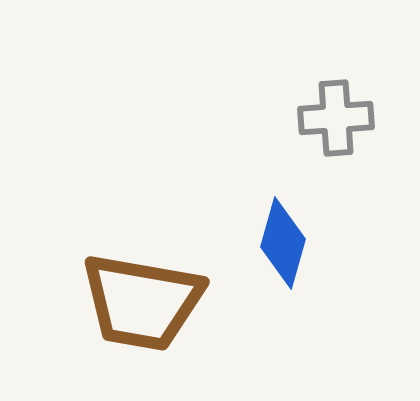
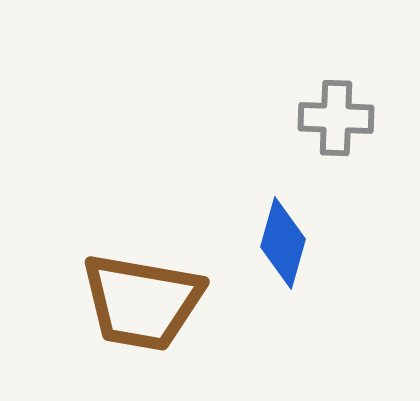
gray cross: rotated 6 degrees clockwise
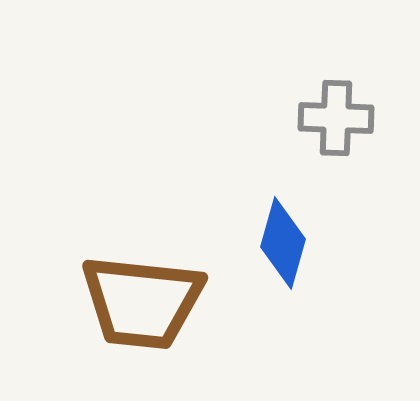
brown trapezoid: rotated 4 degrees counterclockwise
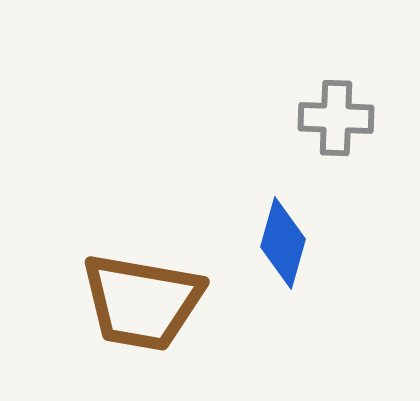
brown trapezoid: rotated 4 degrees clockwise
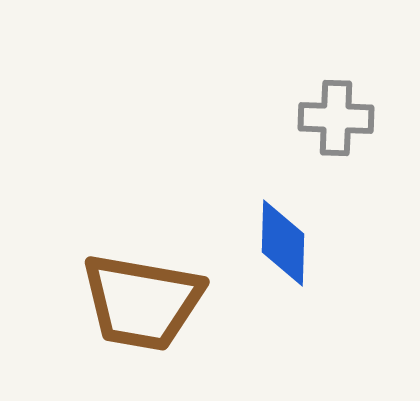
blue diamond: rotated 14 degrees counterclockwise
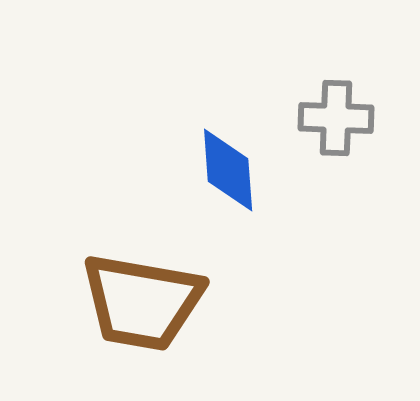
blue diamond: moved 55 px left, 73 px up; rotated 6 degrees counterclockwise
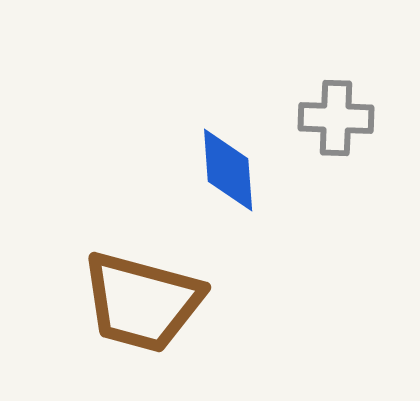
brown trapezoid: rotated 5 degrees clockwise
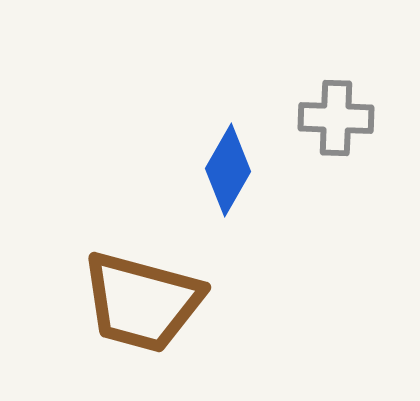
blue diamond: rotated 34 degrees clockwise
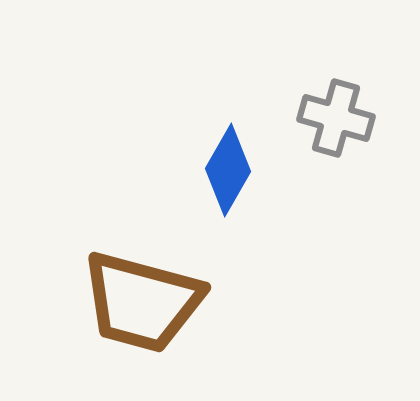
gray cross: rotated 14 degrees clockwise
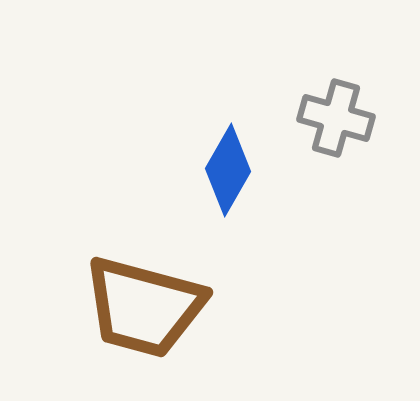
brown trapezoid: moved 2 px right, 5 px down
